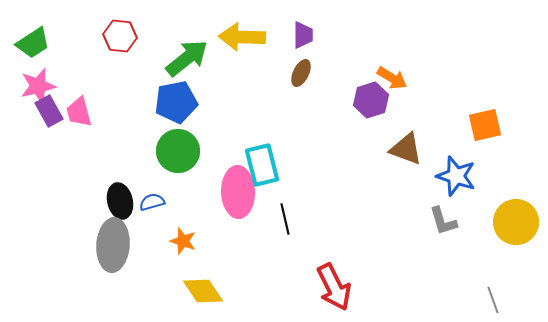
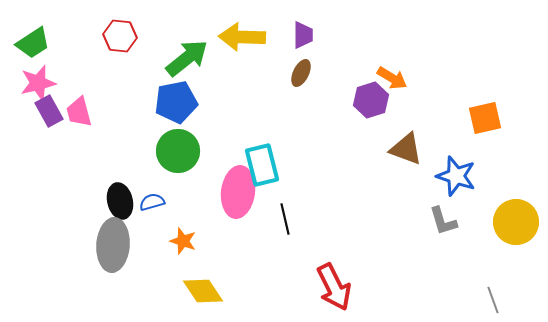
pink star: moved 3 px up
orange square: moved 7 px up
pink ellipse: rotated 9 degrees clockwise
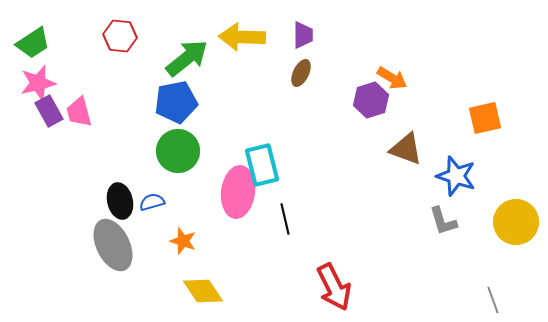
gray ellipse: rotated 30 degrees counterclockwise
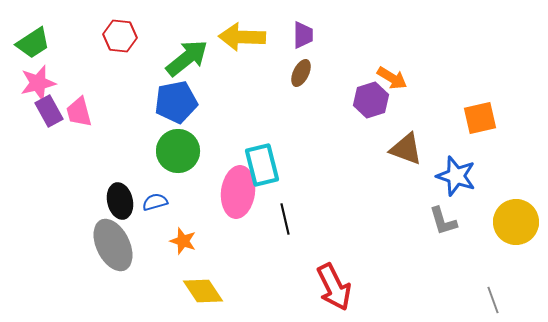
orange square: moved 5 px left
blue semicircle: moved 3 px right
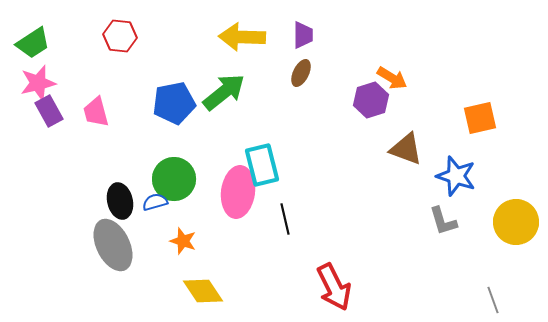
green arrow: moved 37 px right, 34 px down
blue pentagon: moved 2 px left, 1 px down
pink trapezoid: moved 17 px right
green circle: moved 4 px left, 28 px down
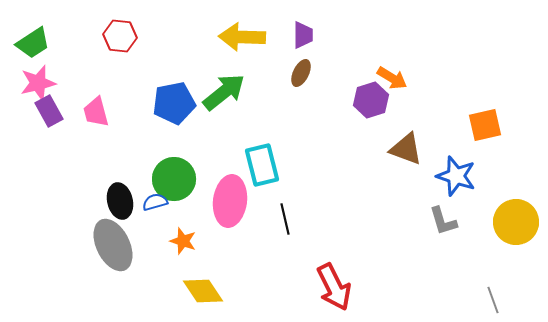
orange square: moved 5 px right, 7 px down
pink ellipse: moved 8 px left, 9 px down
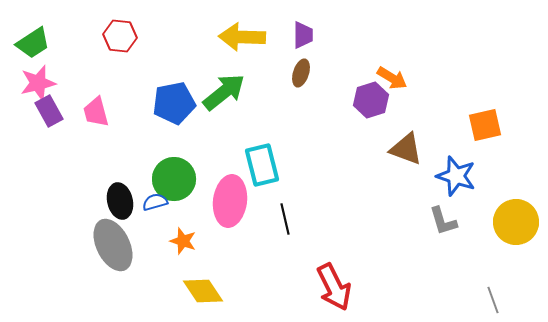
brown ellipse: rotated 8 degrees counterclockwise
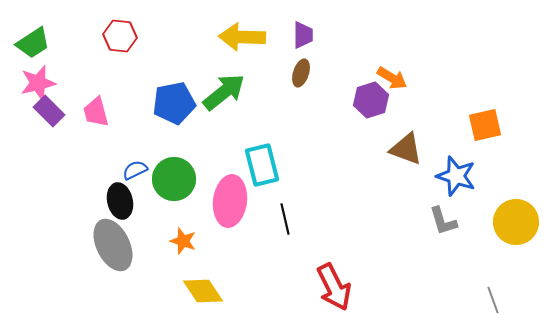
purple rectangle: rotated 16 degrees counterclockwise
blue semicircle: moved 20 px left, 32 px up; rotated 10 degrees counterclockwise
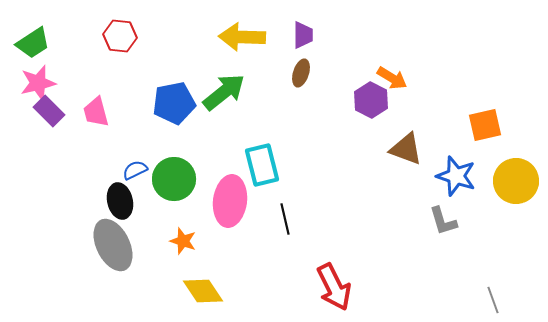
purple hexagon: rotated 16 degrees counterclockwise
yellow circle: moved 41 px up
